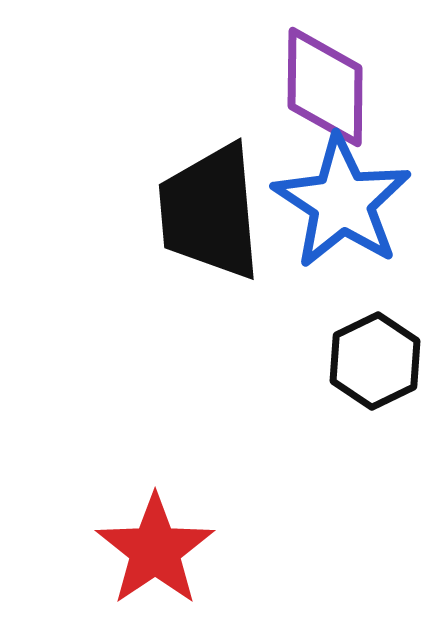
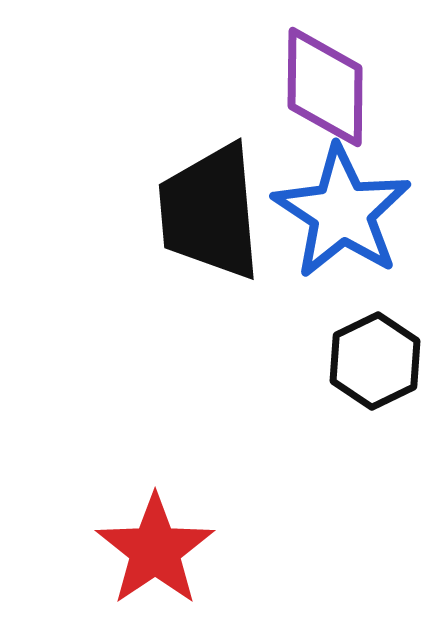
blue star: moved 10 px down
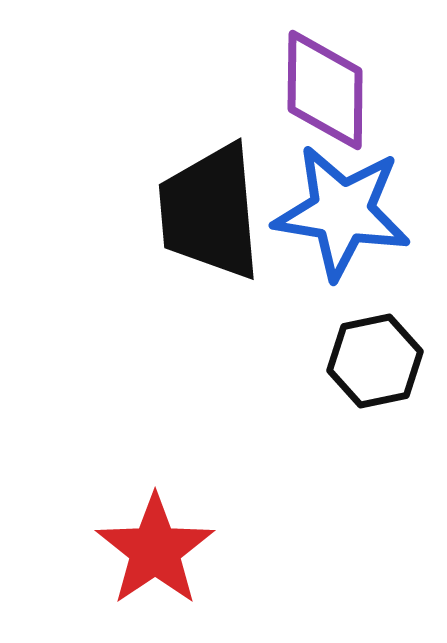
purple diamond: moved 3 px down
blue star: rotated 24 degrees counterclockwise
black hexagon: rotated 14 degrees clockwise
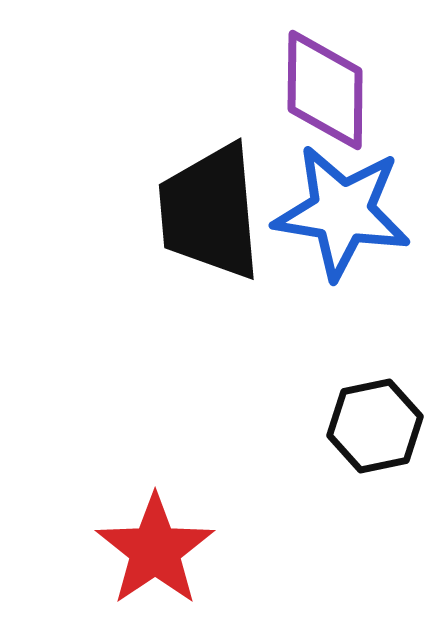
black hexagon: moved 65 px down
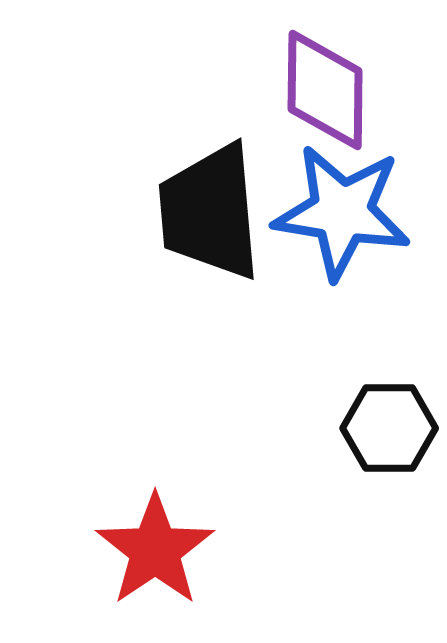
black hexagon: moved 14 px right, 2 px down; rotated 12 degrees clockwise
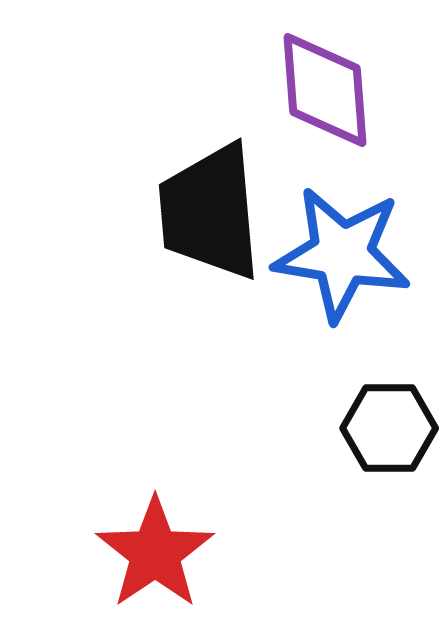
purple diamond: rotated 5 degrees counterclockwise
blue star: moved 42 px down
red star: moved 3 px down
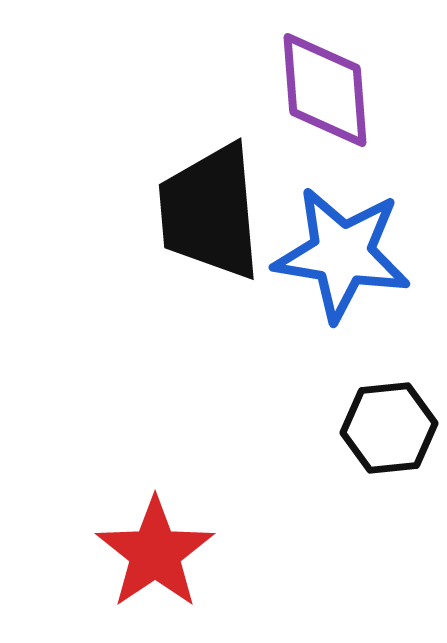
black hexagon: rotated 6 degrees counterclockwise
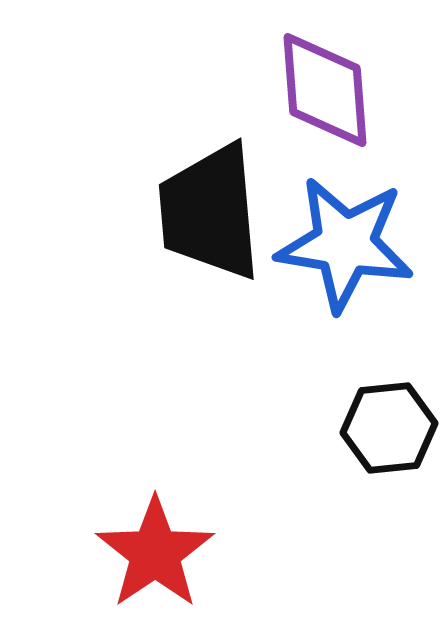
blue star: moved 3 px right, 10 px up
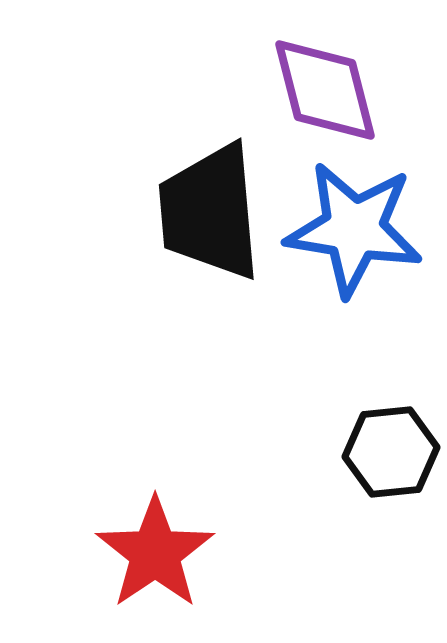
purple diamond: rotated 10 degrees counterclockwise
blue star: moved 9 px right, 15 px up
black hexagon: moved 2 px right, 24 px down
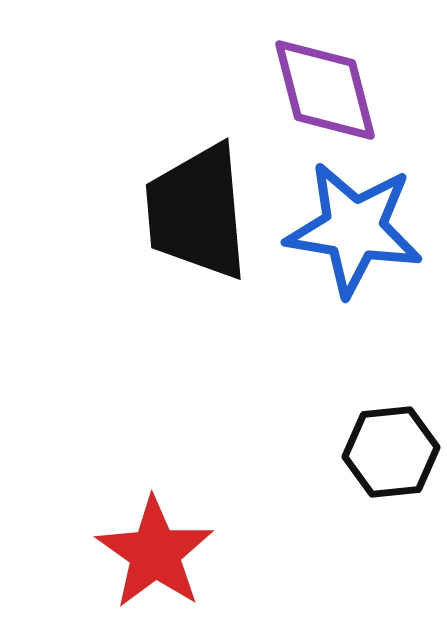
black trapezoid: moved 13 px left
red star: rotated 3 degrees counterclockwise
